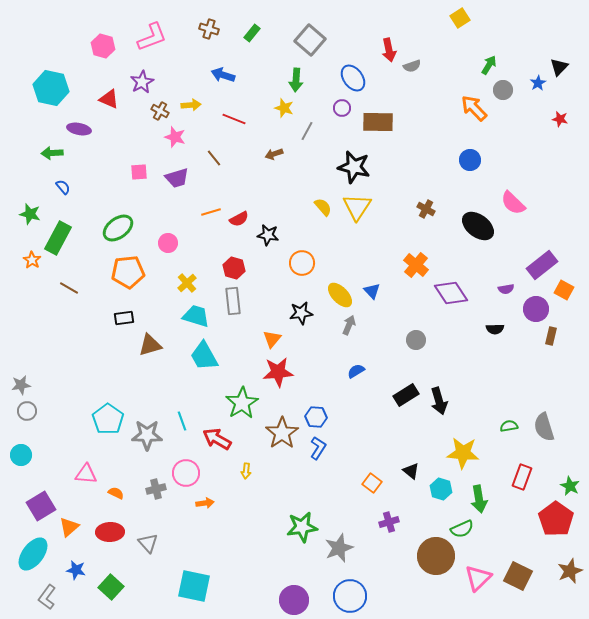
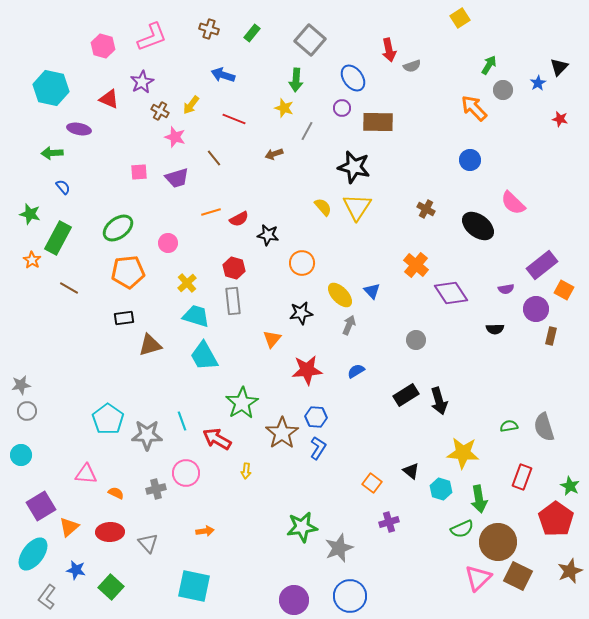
yellow arrow at (191, 105): rotated 132 degrees clockwise
red star at (278, 372): moved 29 px right, 2 px up
orange arrow at (205, 503): moved 28 px down
brown circle at (436, 556): moved 62 px right, 14 px up
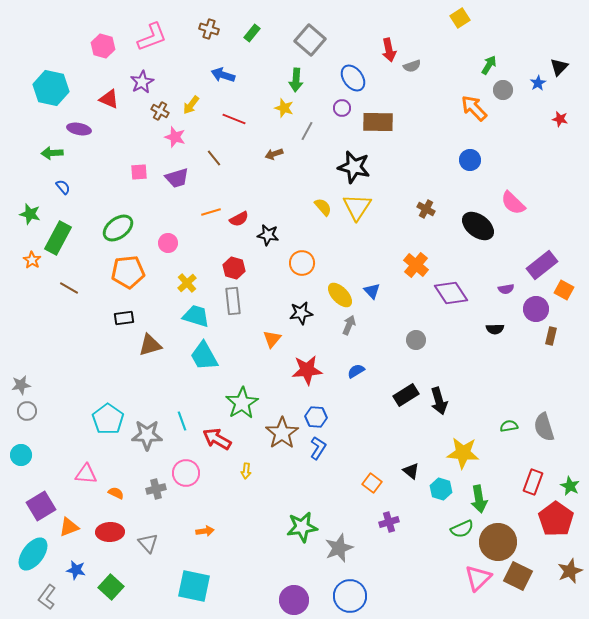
red rectangle at (522, 477): moved 11 px right, 5 px down
orange triangle at (69, 527): rotated 20 degrees clockwise
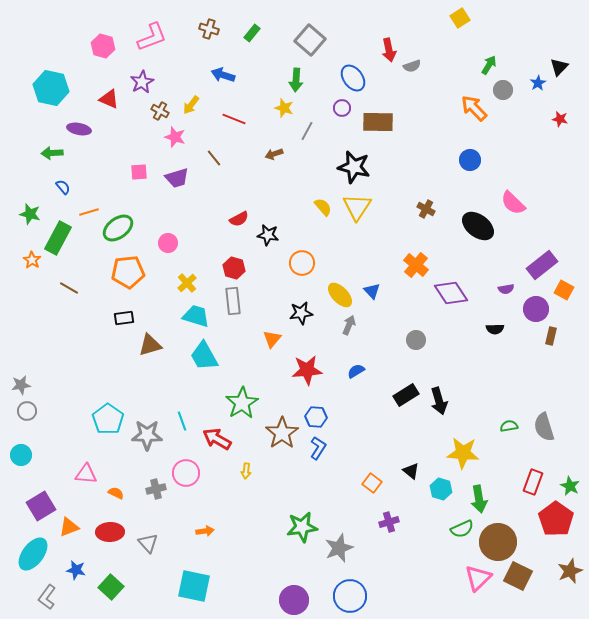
orange line at (211, 212): moved 122 px left
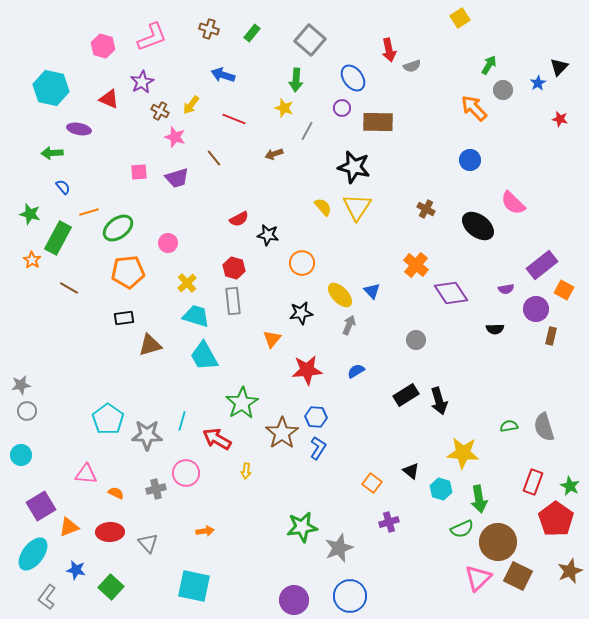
cyan line at (182, 421): rotated 36 degrees clockwise
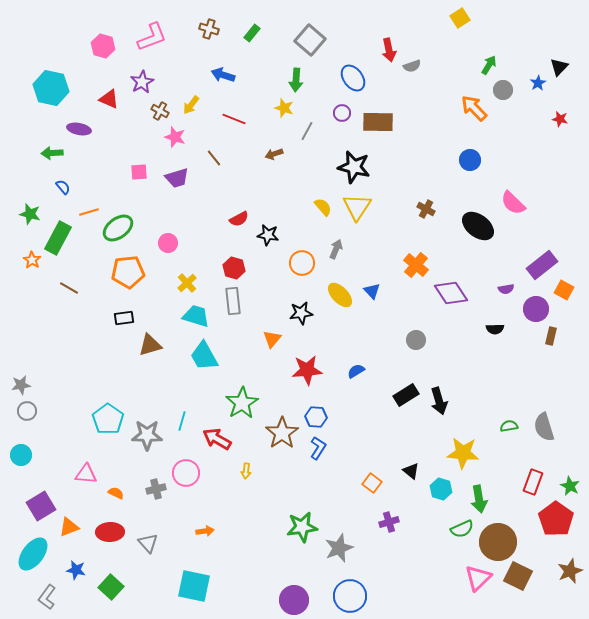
purple circle at (342, 108): moved 5 px down
gray arrow at (349, 325): moved 13 px left, 76 px up
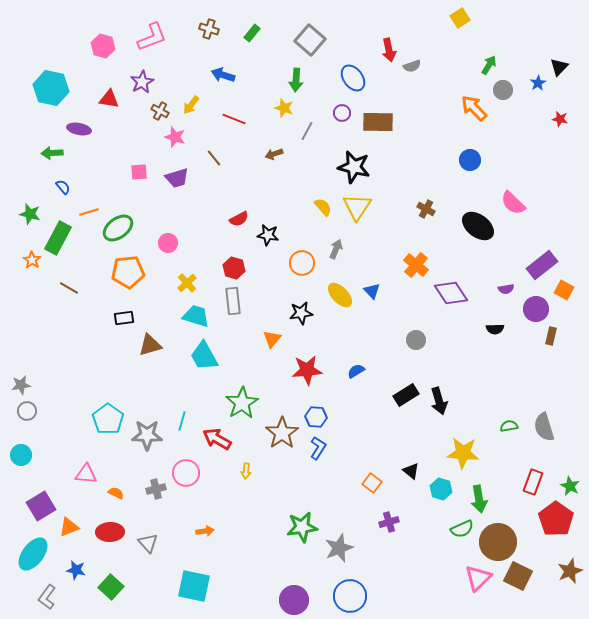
red triangle at (109, 99): rotated 15 degrees counterclockwise
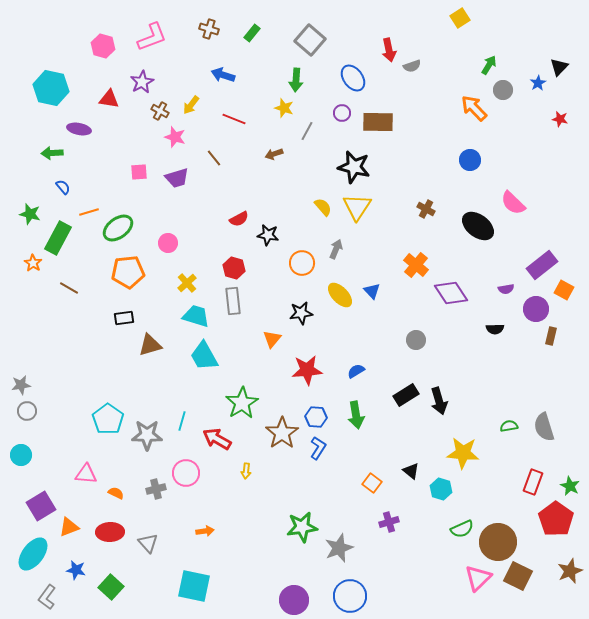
orange star at (32, 260): moved 1 px right, 3 px down
green arrow at (479, 499): moved 123 px left, 84 px up
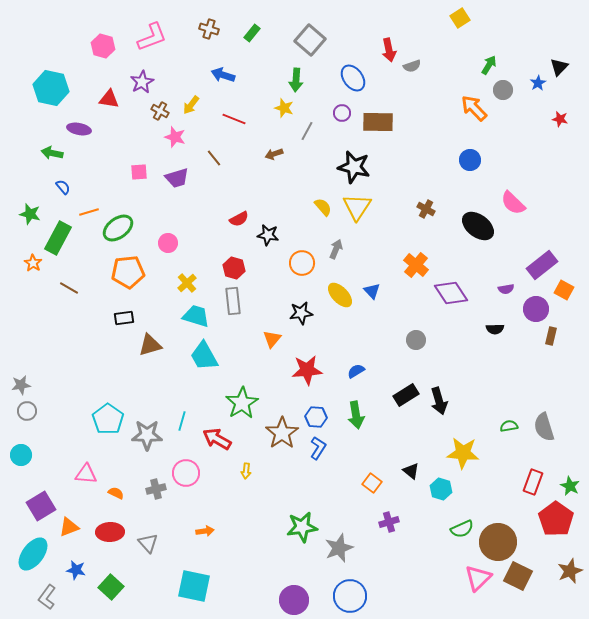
green arrow at (52, 153): rotated 15 degrees clockwise
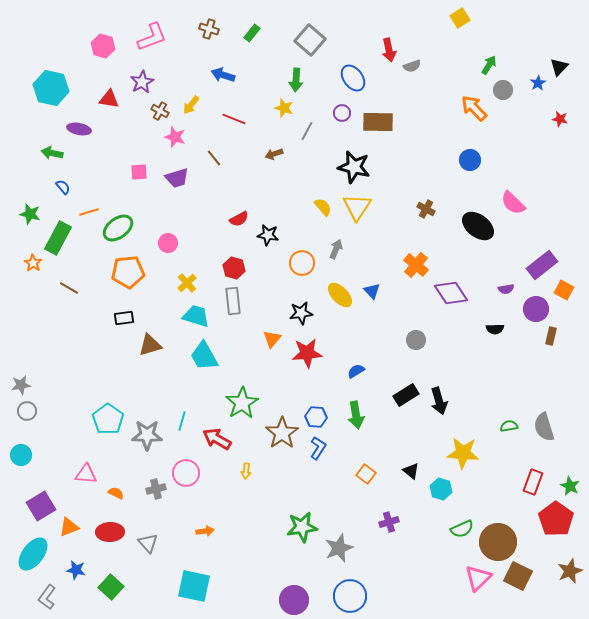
red star at (307, 370): moved 17 px up
orange square at (372, 483): moved 6 px left, 9 px up
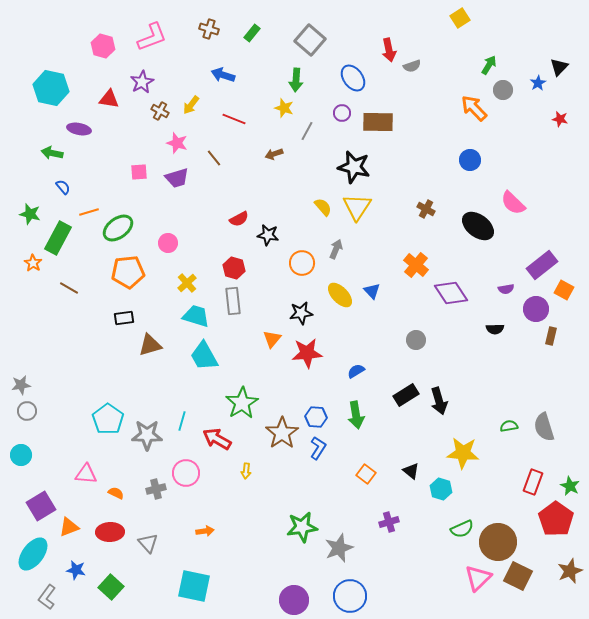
pink star at (175, 137): moved 2 px right, 6 px down
